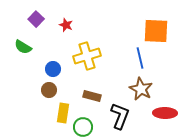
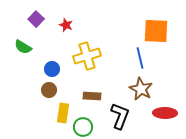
blue circle: moved 1 px left
brown rectangle: rotated 12 degrees counterclockwise
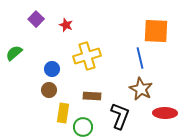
green semicircle: moved 9 px left, 6 px down; rotated 108 degrees clockwise
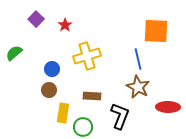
red star: moved 1 px left; rotated 16 degrees clockwise
blue line: moved 2 px left, 1 px down
brown star: moved 3 px left, 2 px up
red ellipse: moved 3 px right, 6 px up
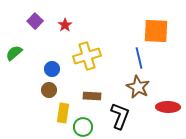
purple square: moved 1 px left, 2 px down
blue line: moved 1 px right, 1 px up
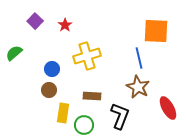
red ellipse: moved 1 px down; rotated 60 degrees clockwise
green circle: moved 1 px right, 2 px up
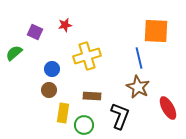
purple square: moved 11 px down; rotated 21 degrees counterclockwise
red star: rotated 24 degrees clockwise
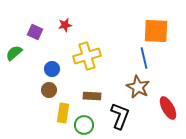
blue line: moved 5 px right
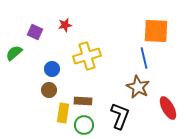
brown rectangle: moved 9 px left, 5 px down
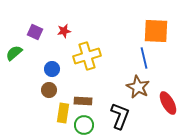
red star: moved 1 px left, 6 px down
red ellipse: moved 5 px up
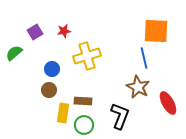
purple square: rotated 35 degrees clockwise
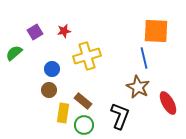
brown rectangle: rotated 36 degrees clockwise
